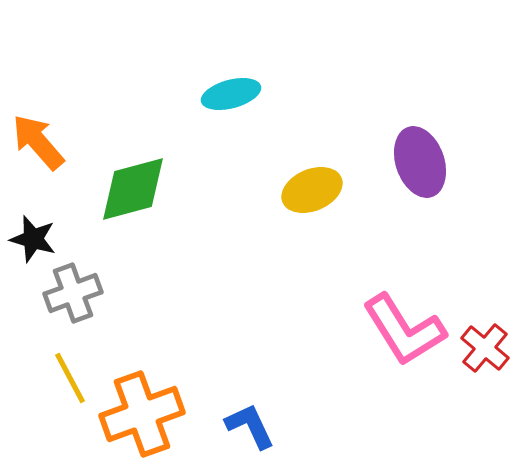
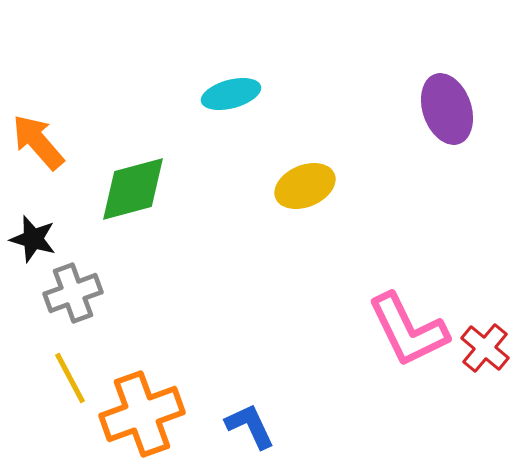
purple ellipse: moved 27 px right, 53 px up
yellow ellipse: moved 7 px left, 4 px up
pink L-shape: moved 4 px right; rotated 6 degrees clockwise
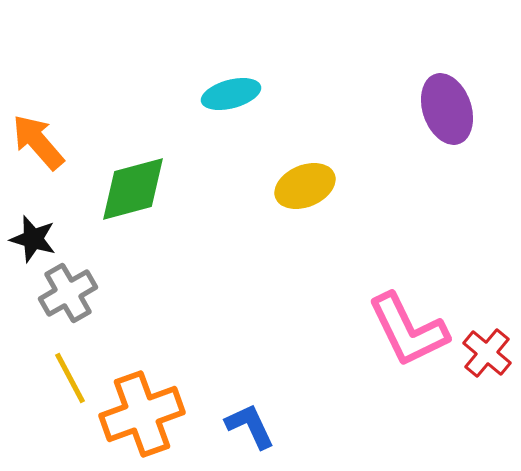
gray cross: moved 5 px left; rotated 10 degrees counterclockwise
red cross: moved 2 px right, 5 px down
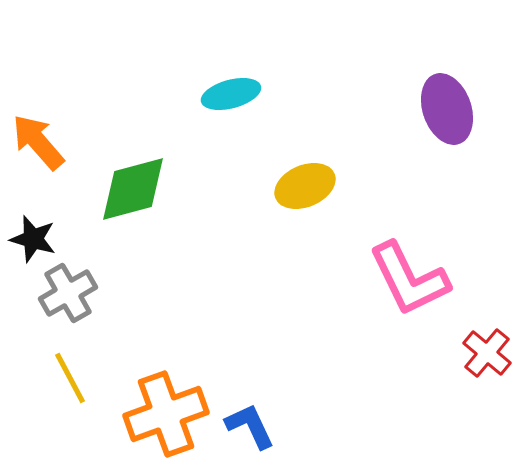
pink L-shape: moved 1 px right, 51 px up
orange cross: moved 24 px right
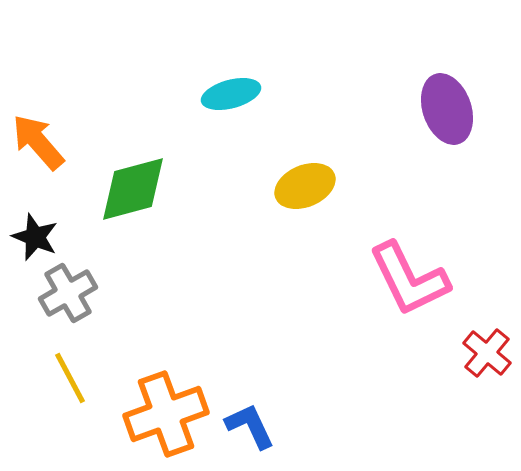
black star: moved 2 px right, 2 px up; rotated 6 degrees clockwise
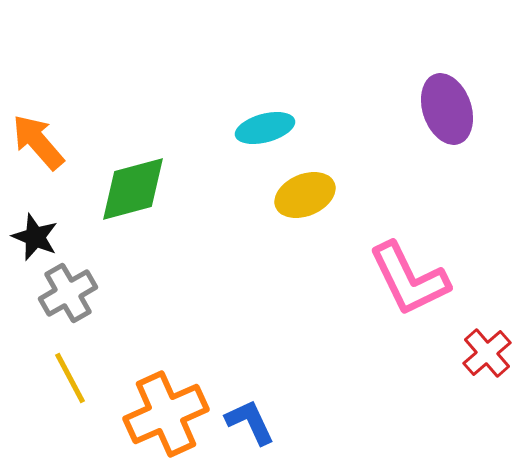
cyan ellipse: moved 34 px right, 34 px down
yellow ellipse: moved 9 px down
red cross: rotated 9 degrees clockwise
orange cross: rotated 4 degrees counterclockwise
blue L-shape: moved 4 px up
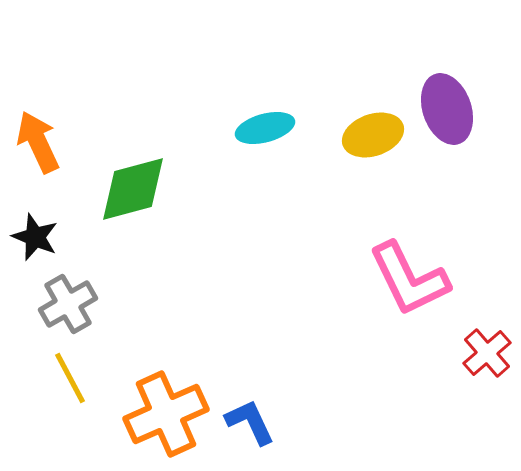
orange arrow: rotated 16 degrees clockwise
yellow ellipse: moved 68 px right, 60 px up; rotated 4 degrees clockwise
gray cross: moved 11 px down
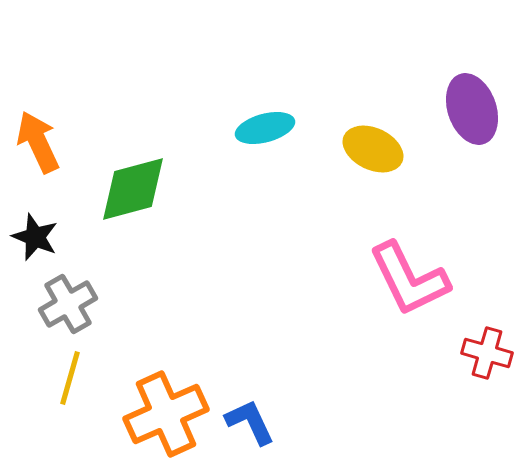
purple ellipse: moved 25 px right
yellow ellipse: moved 14 px down; rotated 44 degrees clockwise
red cross: rotated 33 degrees counterclockwise
yellow line: rotated 44 degrees clockwise
